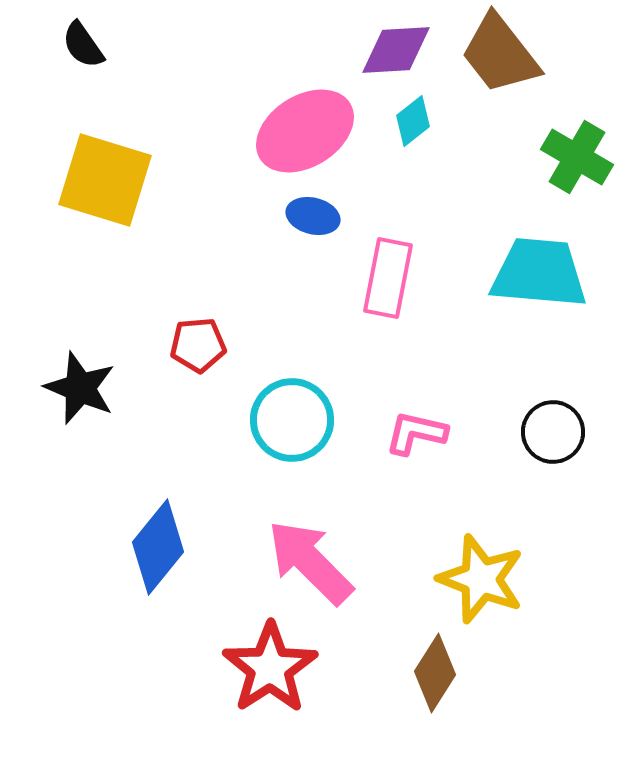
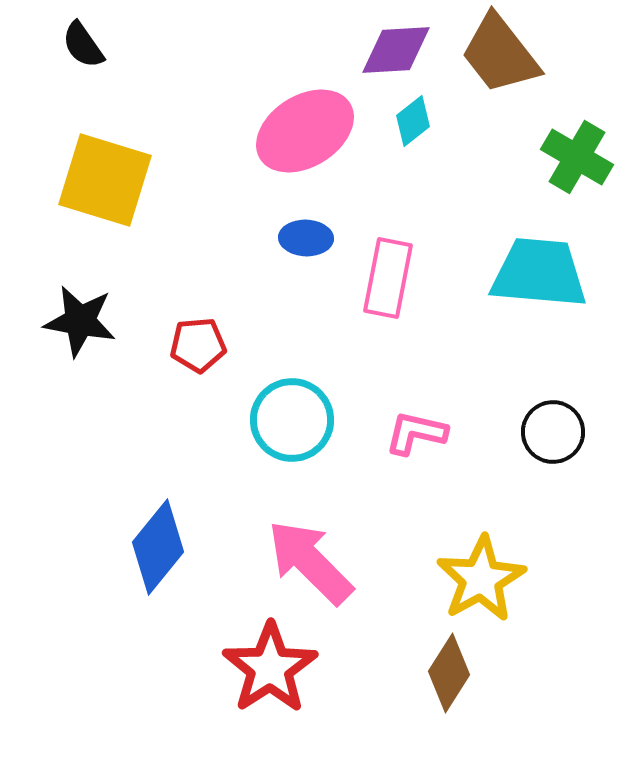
blue ellipse: moved 7 px left, 22 px down; rotated 12 degrees counterclockwise
black star: moved 67 px up; rotated 12 degrees counterclockwise
yellow star: rotated 22 degrees clockwise
brown diamond: moved 14 px right
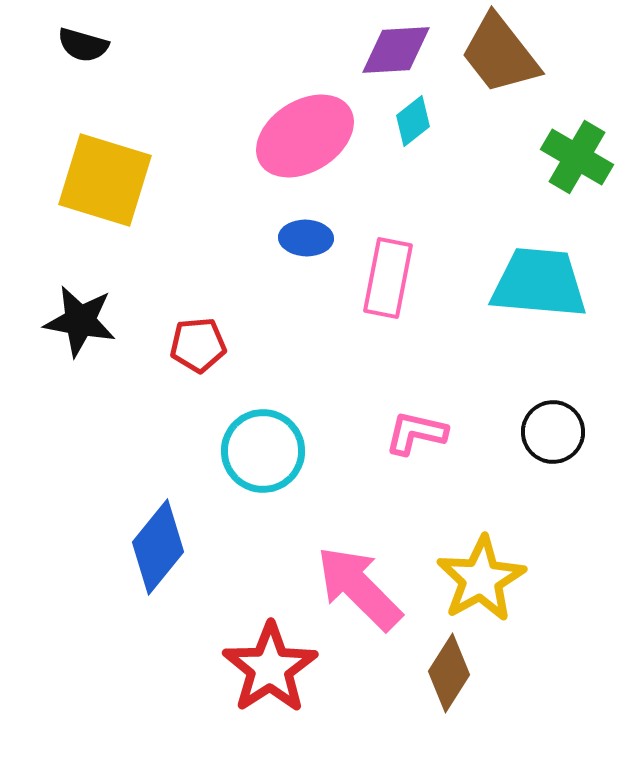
black semicircle: rotated 39 degrees counterclockwise
pink ellipse: moved 5 px down
cyan trapezoid: moved 10 px down
cyan circle: moved 29 px left, 31 px down
pink arrow: moved 49 px right, 26 px down
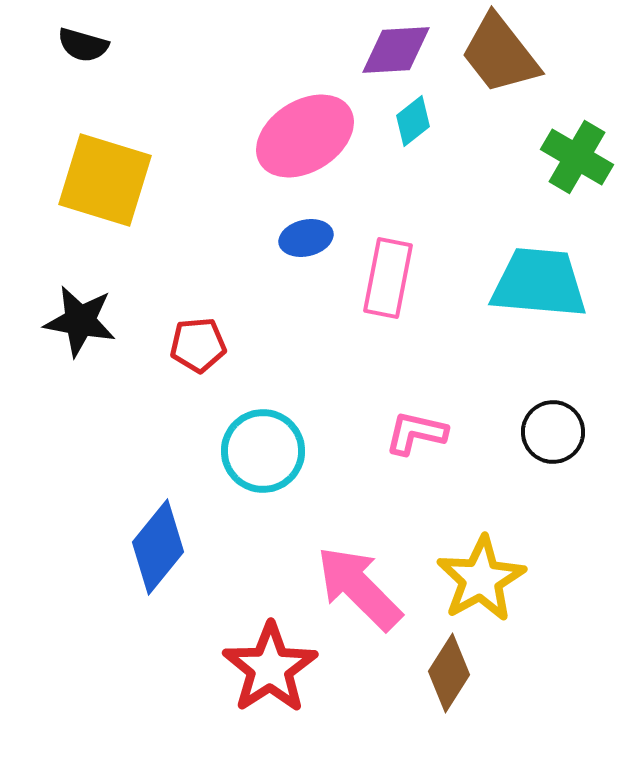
blue ellipse: rotated 15 degrees counterclockwise
